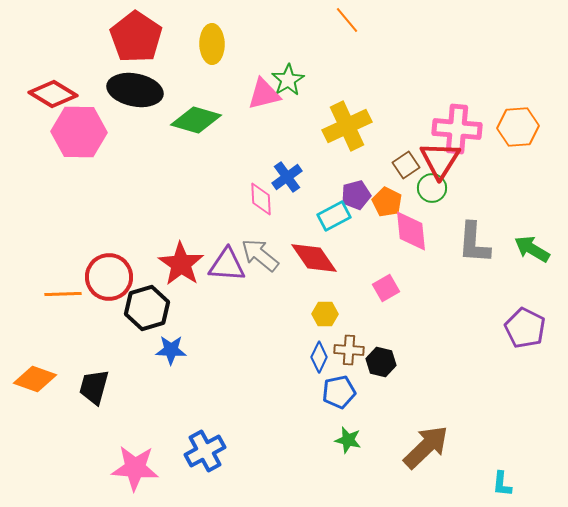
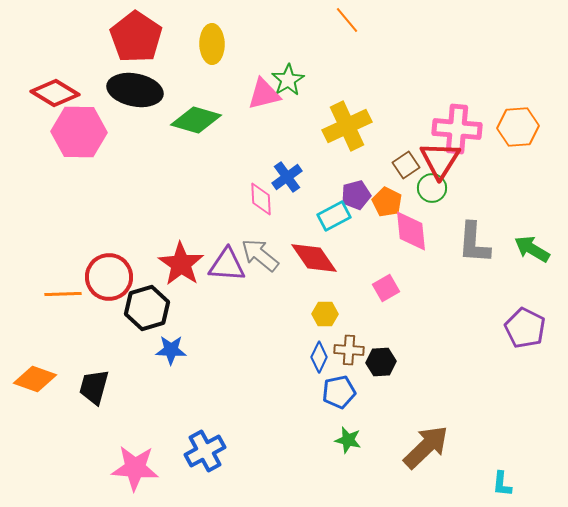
red diamond at (53, 94): moved 2 px right, 1 px up
black hexagon at (381, 362): rotated 16 degrees counterclockwise
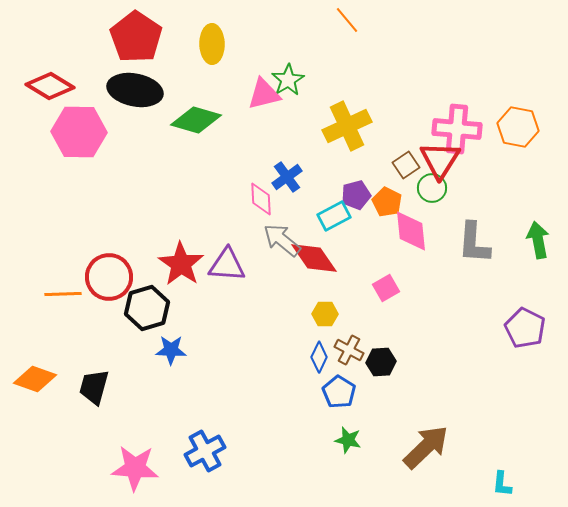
red diamond at (55, 93): moved 5 px left, 7 px up
orange hexagon at (518, 127): rotated 15 degrees clockwise
green arrow at (532, 249): moved 6 px right, 9 px up; rotated 48 degrees clockwise
gray arrow at (260, 255): moved 22 px right, 15 px up
brown cross at (349, 350): rotated 24 degrees clockwise
blue pentagon at (339, 392): rotated 28 degrees counterclockwise
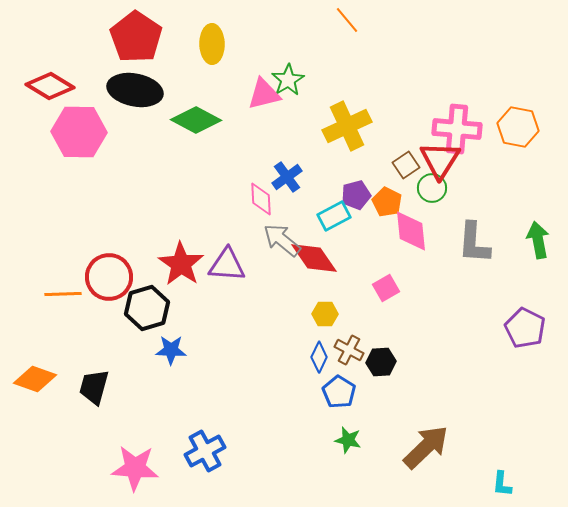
green diamond at (196, 120): rotated 12 degrees clockwise
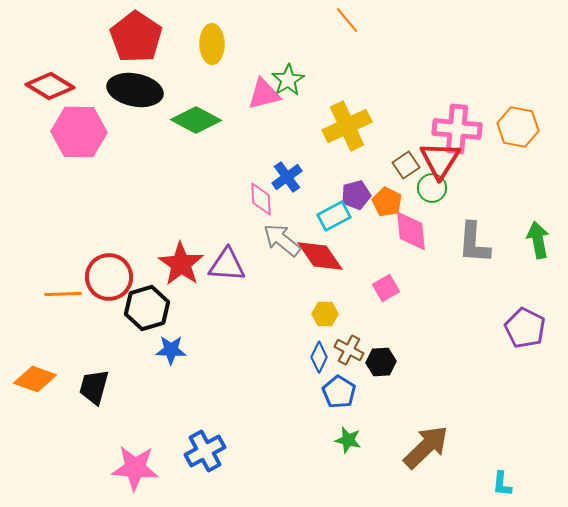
red diamond at (314, 258): moved 6 px right, 2 px up
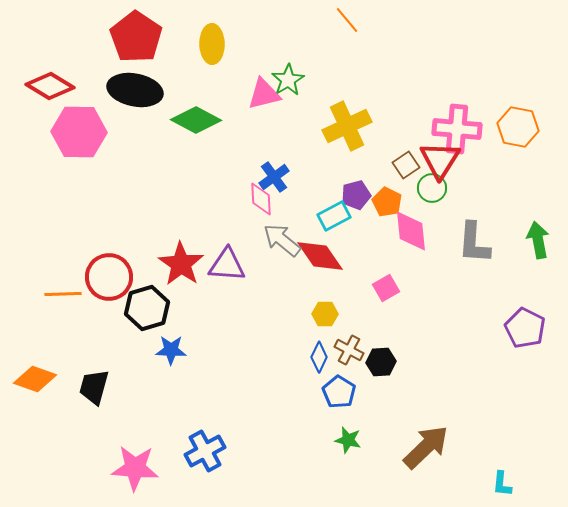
blue cross at (287, 177): moved 13 px left
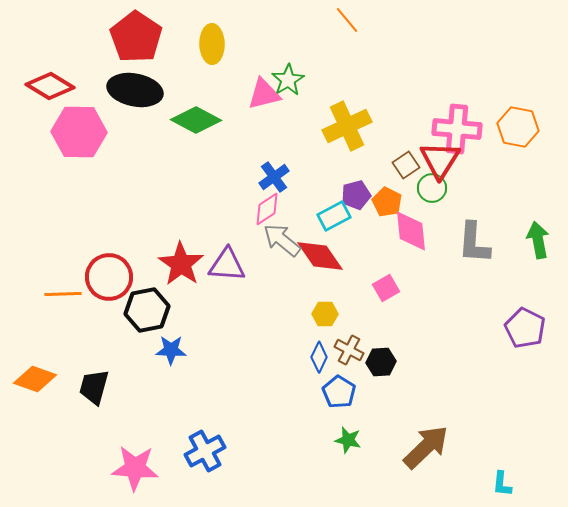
pink diamond at (261, 199): moved 6 px right, 10 px down; rotated 60 degrees clockwise
black hexagon at (147, 308): moved 2 px down; rotated 6 degrees clockwise
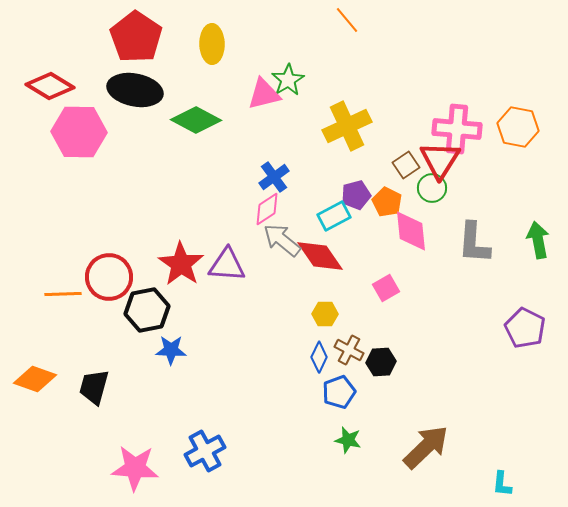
blue pentagon at (339, 392): rotated 20 degrees clockwise
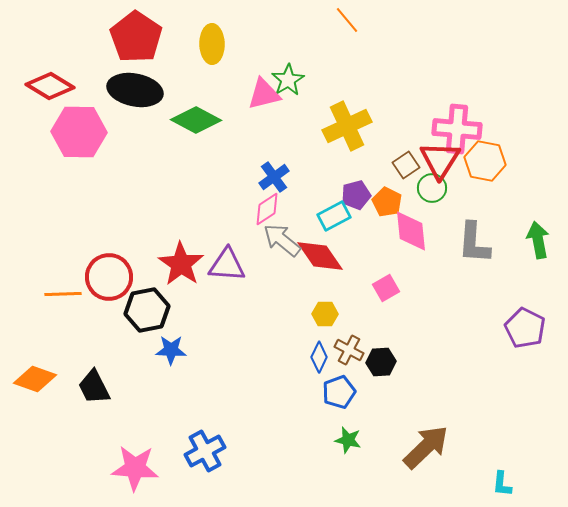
orange hexagon at (518, 127): moved 33 px left, 34 px down
black trapezoid at (94, 387): rotated 42 degrees counterclockwise
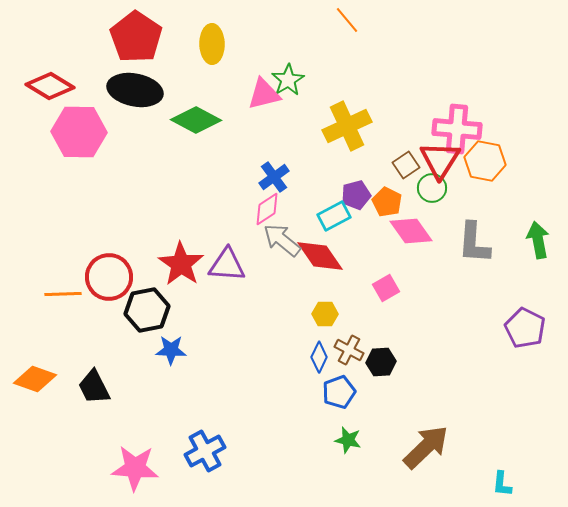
pink diamond at (411, 231): rotated 30 degrees counterclockwise
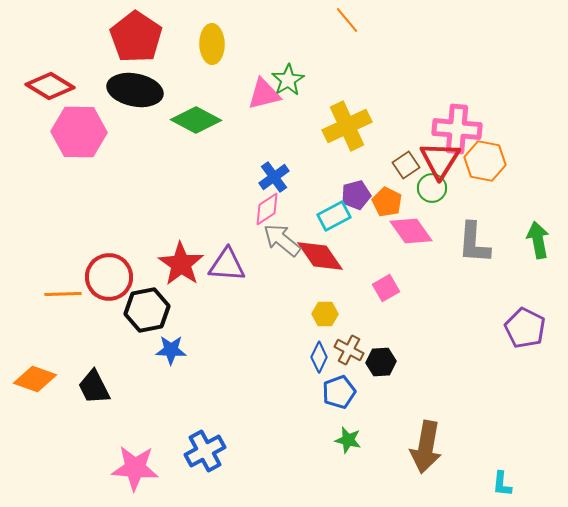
brown arrow at (426, 447): rotated 144 degrees clockwise
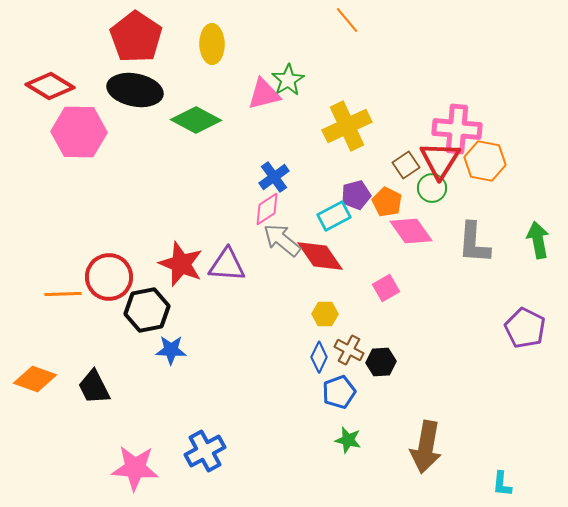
red star at (181, 264): rotated 12 degrees counterclockwise
